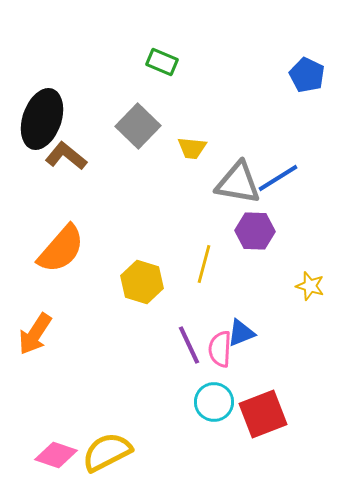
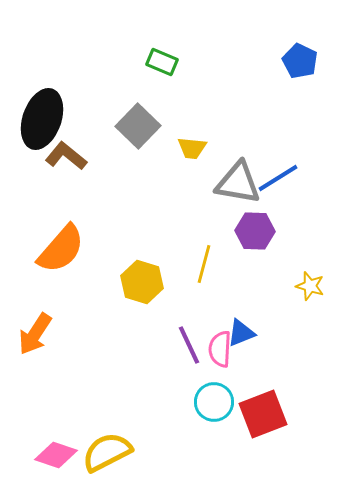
blue pentagon: moved 7 px left, 14 px up
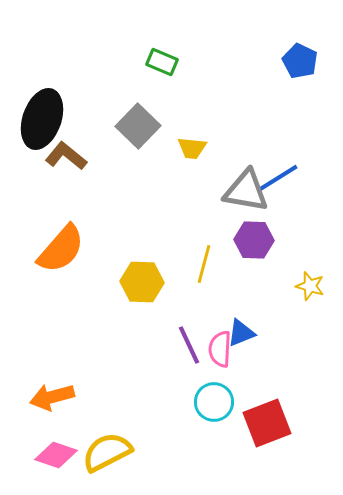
gray triangle: moved 8 px right, 8 px down
purple hexagon: moved 1 px left, 9 px down
yellow hexagon: rotated 15 degrees counterclockwise
orange arrow: moved 17 px right, 63 px down; rotated 42 degrees clockwise
red square: moved 4 px right, 9 px down
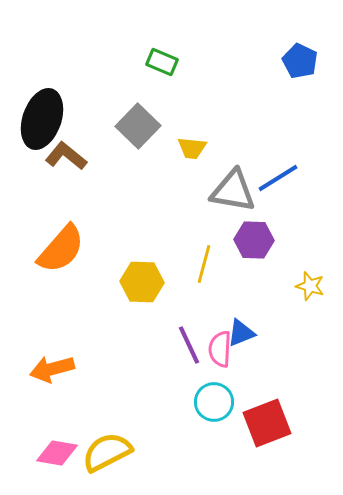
gray triangle: moved 13 px left
orange arrow: moved 28 px up
pink diamond: moved 1 px right, 2 px up; rotated 9 degrees counterclockwise
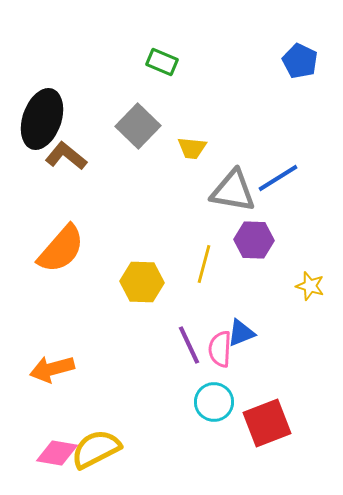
yellow semicircle: moved 11 px left, 3 px up
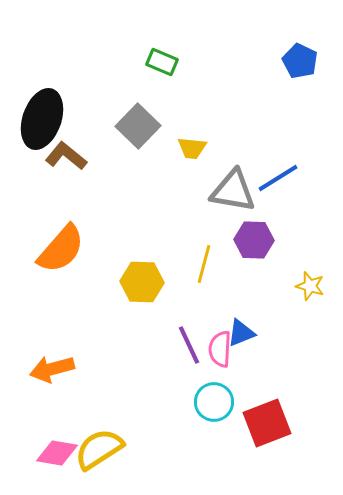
yellow semicircle: moved 3 px right; rotated 6 degrees counterclockwise
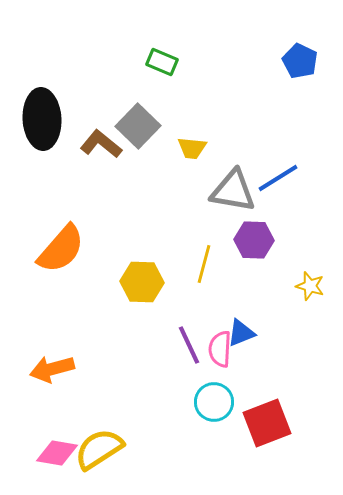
black ellipse: rotated 22 degrees counterclockwise
brown L-shape: moved 35 px right, 12 px up
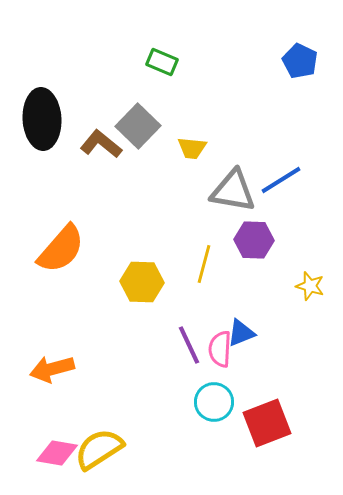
blue line: moved 3 px right, 2 px down
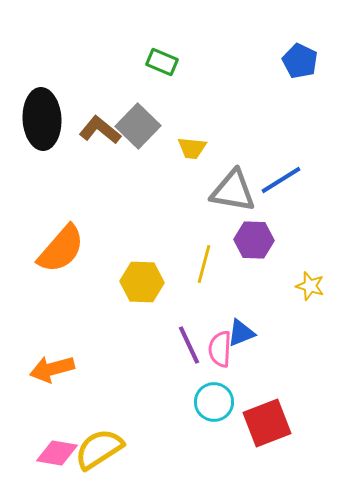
brown L-shape: moved 1 px left, 14 px up
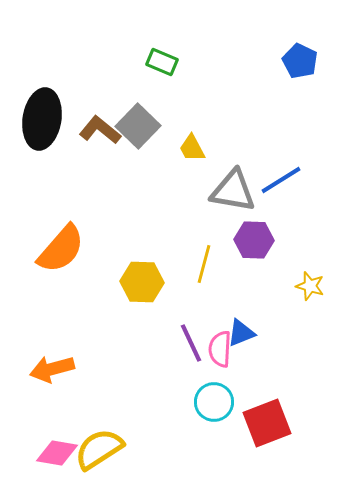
black ellipse: rotated 12 degrees clockwise
yellow trapezoid: rotated 56 degrees clockwise
purple line: moved 2 px right, 2 px up
